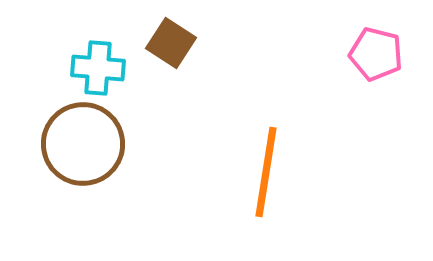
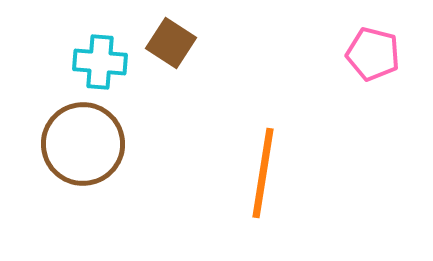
pink pentagon: moved 3 px left
cyan cross: moved 2 px right, 6 px up
orange line: moved 3 px left, 1 px down
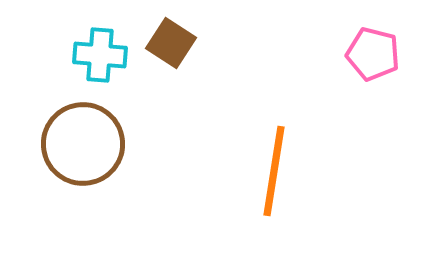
cyan cross: moved 7 px up
orange line: moved 11 px right, 2 px up
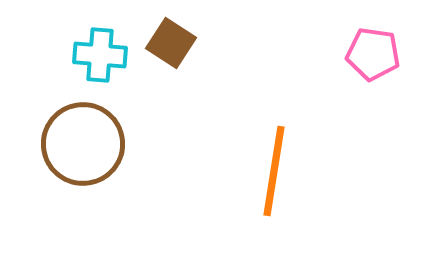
pink pentagon: rotated 6 degrees counterclockwise
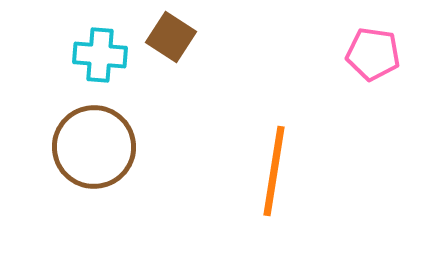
brown square: moved 6 px up
brown circle: moved 11 px right, 3 px down
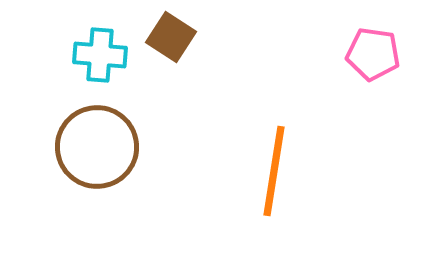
brown circle: moved 3 px right
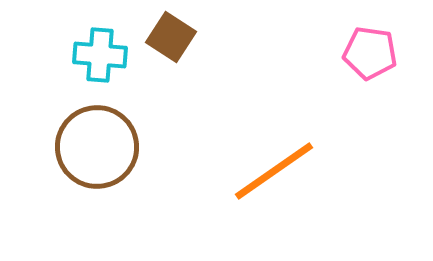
pink pentagon: moved 3 px left, 1 px up
orange line: rotated 46 degrees clockwise
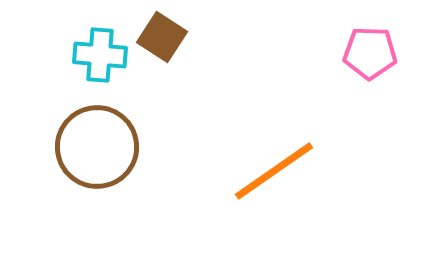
brown square: moved 9 px left
pink pentagon: rotated 6 degrees counterclockwise
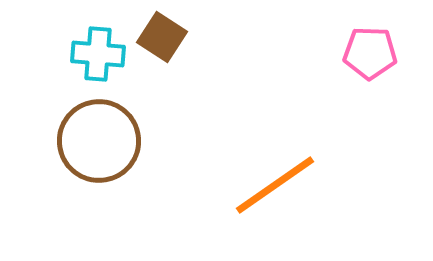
cyan cross: moved 2 px left, 1 px up
brown circle: moved 2 px right, 6 px up
orange line: moved 1 px right, 14 px down
